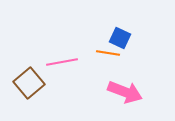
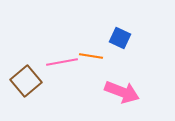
orange line: moved 17 px left, 3 px down
brown square: moved 3 px left, 2 px up
pink arrow: moved 3 px left
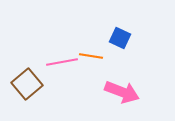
brown square: moved 1 px right, 3 px down
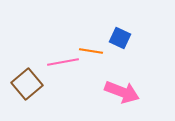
orange line: moved 5 px up
pink line: moved 1 px right
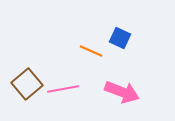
orange line: rotated 15 degrees clockwise
pink line: moved 27 px down
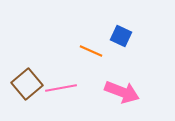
blue square: moved 1 px right, 2 px up
pink line: moved 2 px left, 1 px up
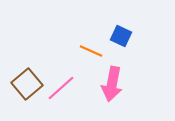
pink line: rotated 32 degrees counterclockwise
pink arrow: moved 10 px left, 8 px up; rotated 80 degrees clockwise
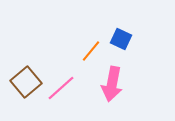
blue square: moved 3 px down
orange line: rotated 75 degrees counterclockwise
brown square: moved 1 px left, 2 px up
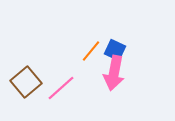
blue square: moved 6 px left, 11 px down
pink arrow: moved 2 px right, 11 px up
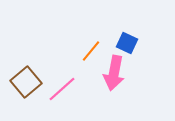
blue square: moved 12 px right, 7 px up
pink line: moved 1 px right, 1 px down
